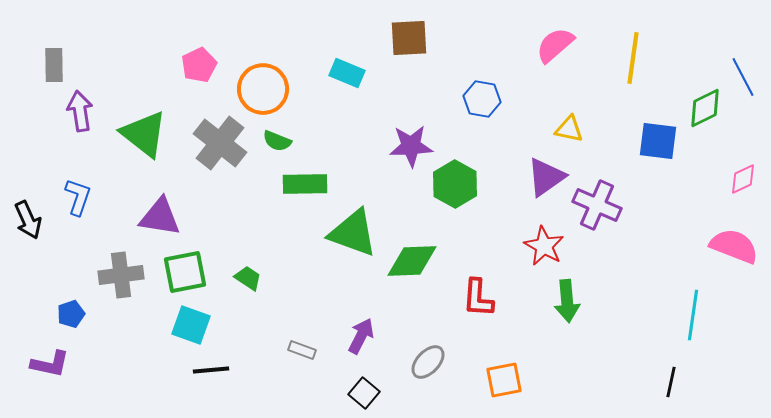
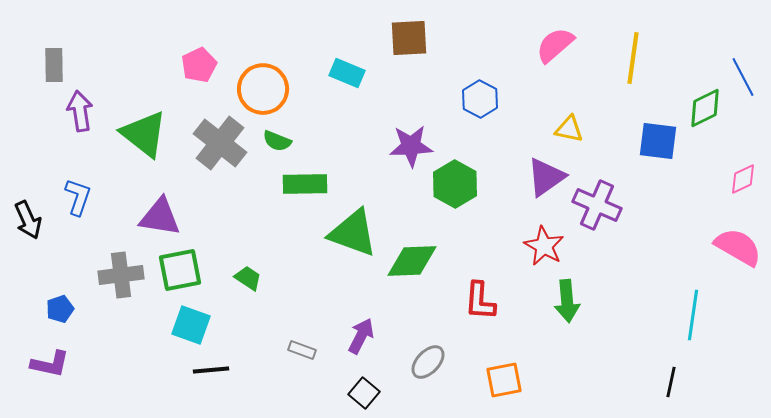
blue hexagon at (482, 99): moved 2 px left; rotated 18 degrees clockwise
pink semicircle at (734, 246): moved 4 px right, 1 px down; rotated 9 degrees clockwise
green square at (185, 272): moved 5 px left, 2 px up
red L-shape at (478, 298): moved 2 px right, 3 px down
blue pentagon at (71, 314): moved 11 px left, 5 px up
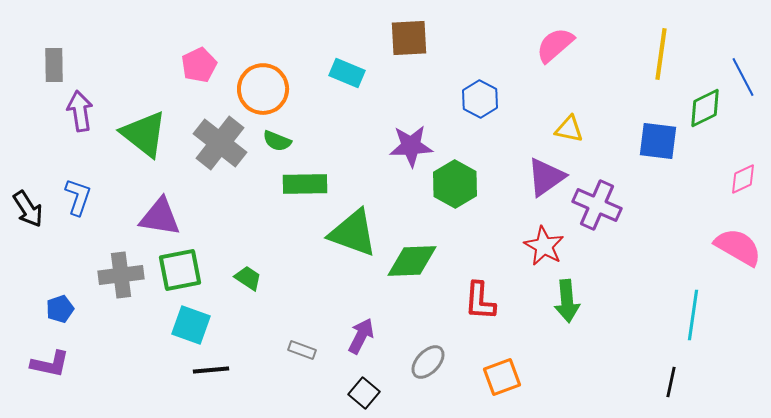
yellow line at (633, 58): moved 28 px right, 4 px up
black arrow at (28, 220): moved 11 px up; rotated 9 degrees counterclockwise
orange square at (504, 380): moved 2 px left, 3 px up; rotated 9 degrees counterclockwise
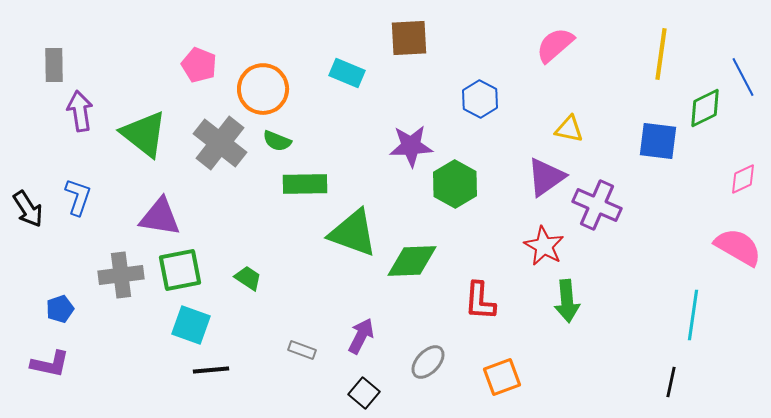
pink pentagon at (199, 65): rotated 24 degrees counterclockwise
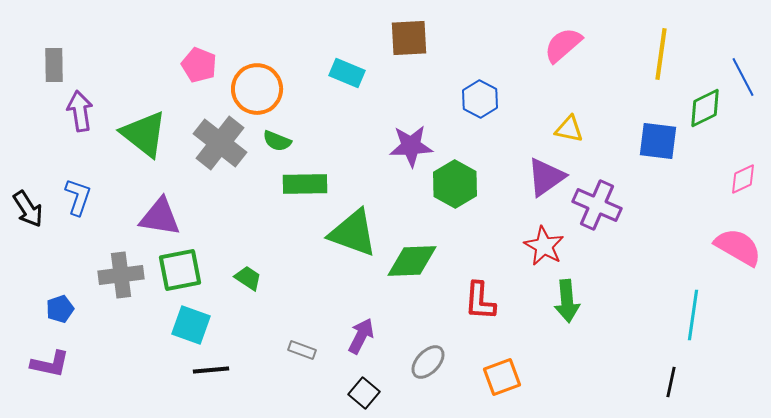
pink semicircle at (555, 45): moved 8 px right
orange circle at (263, 89): moved 6 px left
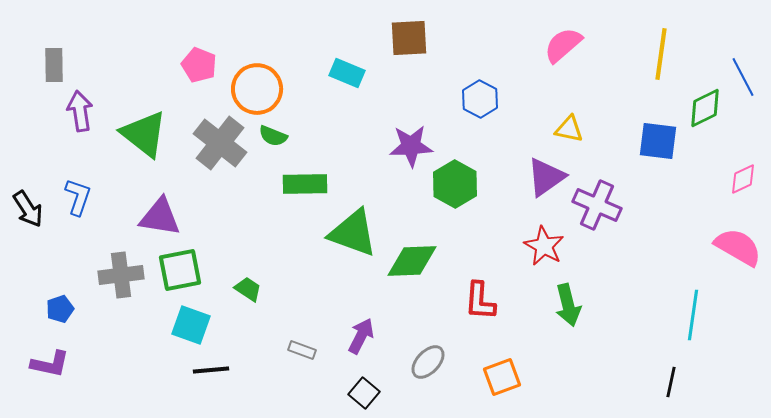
green semicircle at (277, 141): moved 4 px left, 5 px up
green trapezoid at (248, 278): moved 11 px down
green arrow at (567, 301): moved 1 px right, 4 px down; rotated 9 degrees counterclockwise
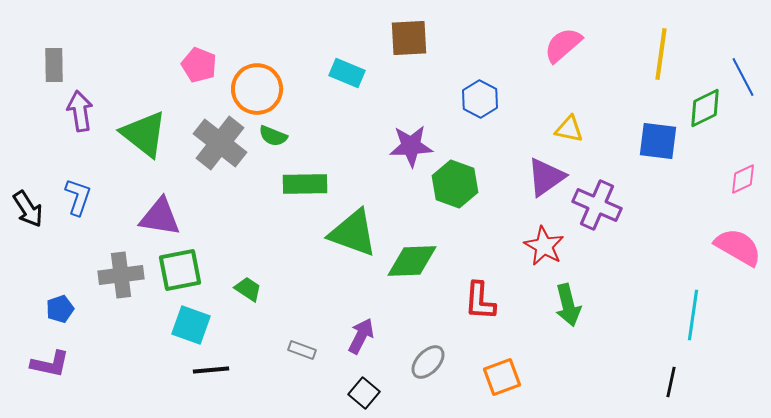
green hexagon at (455, 184): rotated 9 degrees counterclockwise
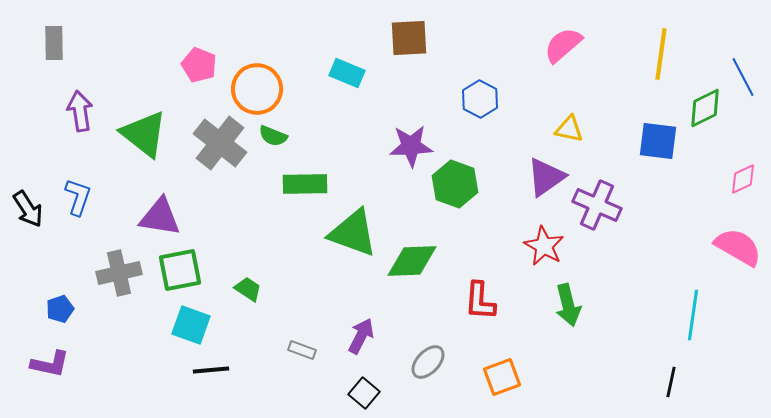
gray rectangle at (54, 65): moved 22 px up
gray cross at (121, 275): moved 2 px left, 2 px up; rotated 6 degrees counterclockwise
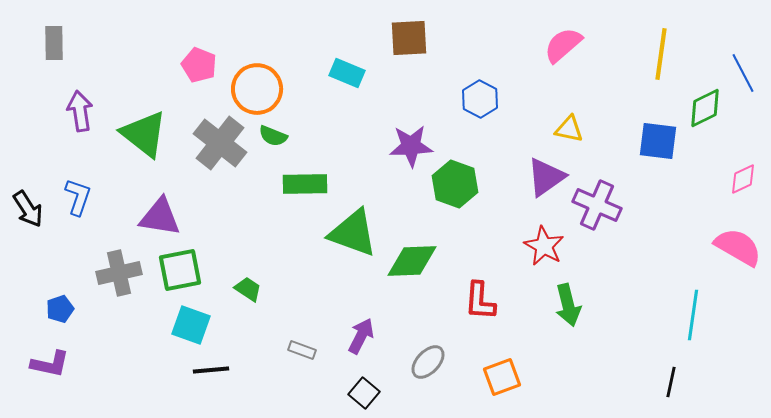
blue line at (743, 77): moved 4 px up
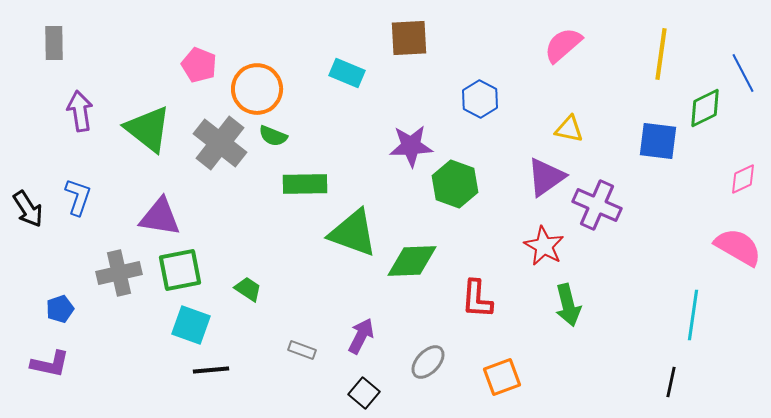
green triangle at (144, 134): moved 4 px right, 5 px up
red L-shape at (480, 301): moved 3 px left, 2 px up
